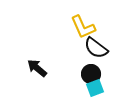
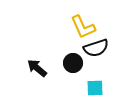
black semicircle: rotated 55 degrees counterclockwise
black circle: moved 18 px left, 11 px up
cyan square: rotated 18 degrees clockwise
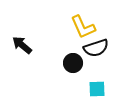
black arrow: moved 15 px left, 23 px up
cyan square: moved 2 px right, 1 px down
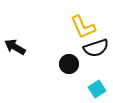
black arrow: moved 7 px left, 2 px down; rotated 10 degrees counterclockwise
black circle: moved 4 px left, 1 px down
cyan square: rotated 30 degrees counterclockwise
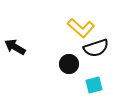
yellow L-shape: moved 2 px left, 1 px down; rotated 24 degrees counterclockwise
cyan square: moved 3 px left, 4 px up; rotated 18 degrees clockwise
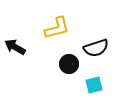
yellow L-shape: moved 24 px left; rotated 56 degrees counterclockwise
